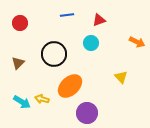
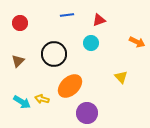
brown triangle: moved 2 px up
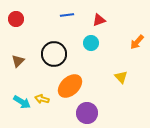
red circle: moved 4 px left, 4 px up
orange arrow: rotated 105 degrees clockwise
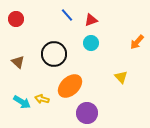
blue line: rotated 56 degrees clockwise
red triangle: moved 8 px left
brown triangle: moved 1 px down; rotated 32 degrees counterclockwise
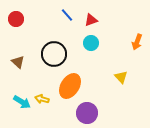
orange arrow: rotated 21 degrees counterclockwise
orange ellipse: rotated 15 degrees counterclockwise
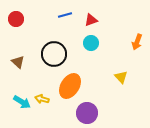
blue line: moved 2 px left; rotated 64 degrees counterclockwise
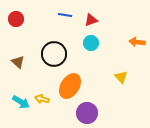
blue line: rotated 24 degrees clockwise
orange arrow: rotated 77 degrees clockwise
cyan arrow: moved 1 px left
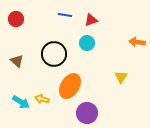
cyan circle: moved 4 px left
brown triangle: moved 1 px left, 1 px up
yellow triangle: rotated 16 degrees clockwise
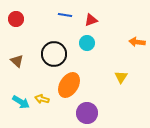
orange ellipse: moved 1 px left, 1 px up
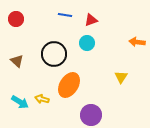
cyan arrow: moved 1 px left
purple circle: moved 4 px right, 2 px down
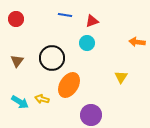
red triangle: moved 1 px right, 1 px down
black circle: moved 2 px left, 4 px down
brown triangle: rotated 24 degrees clockwise
